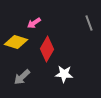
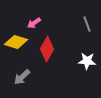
gray line: moved 2 px left, 1 px down
white star: moved 23 px right, 13 px up
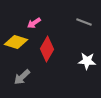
gray line: moved 3 px left, 2 px up; rotated 49 degrees counterclockwise
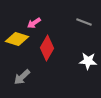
yellow diamond: moved 1 px right, 3 px up
red diamond: moved 1 px up
white star: moved 1 px right
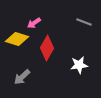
white star: moved 9 px left, 4 px down; rotated 12 degrees counterclockwise
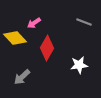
yellow diamond: moved 2 px left, 1 px up; rotated 30 degrees clockwise
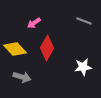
gray line: moved 1 px up
yellow diamond: moved 11 px down
white star: moved 4 px right, 2 px down
gray arrow: rotated 120 degrees counterclockwise
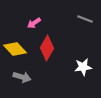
gray line: moved 1 px right, 2 px up
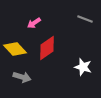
red diamond: rotated 25 degrees clockwise
white star: rotated 24 degrees clockwise
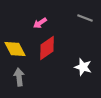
gray line: moved 1 px up
pink arrow: moved 6 px right
yellow diamond: rotated 15 degrees clockwise
gray arrow: moved 3 px left; rotated 114 degrees counterclockwise
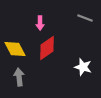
pink arrow: rotated 56 degrees counterclockwise
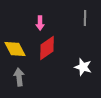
gray line: rotated 70 degrees clockwise
